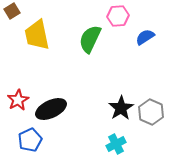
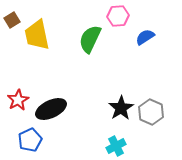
brown square: moved 9 px down
cyan cross: moved 2 px down
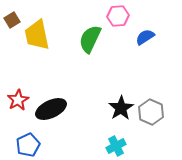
blue pentagon: moved 2 px left, 5 px down
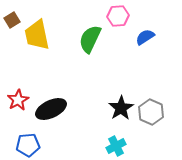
blue pentagon: rotated 20 degrees clockwise
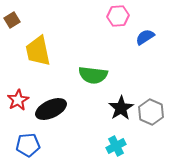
yellow trapezoid: moved 1 px right, 16 px down
green semicircle: moved 3 px right, 36 px down; rotated 108 degrees counterclockwise
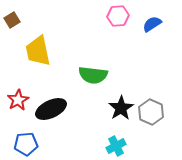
blue semicircle: moved 7 px right, 13 px up
blue pentagon: moved 2 px left, 1 px up
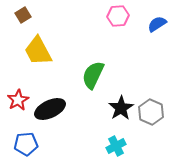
brown square: moved 11 px right, 5 px up
blue semicircle: moved 5 px right
yellow trapezoid: rotated 16 degrees counterclockwise
green semicircle: rotated 108 degrees clockwise
black ellipse: moved 1 px left
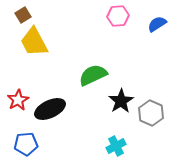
yellow trapezoid: moved 4 px left, 9 px up
green semicircle: rotated 40 degrees clockwise
black star: moved 7 px up
gray hexagon: moved 1 px down
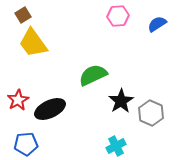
yellow trapezoid: moved 1 px left, 1 px down; rotated 8 degrees counterclockwise
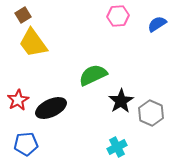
black ellipse: moved 1 px right, 1 px up
cyan cross: moved 1 px right, 1 px down
